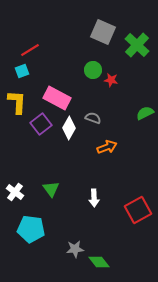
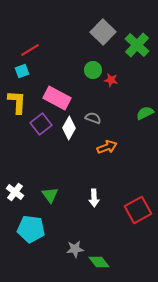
gray square: rotated 20 degrees clockwise
green triangle: moved 1 px left, 6 px down
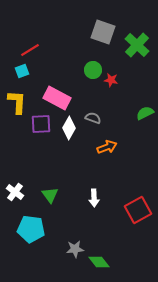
gray square: rotated 25 degrees counterclockwise
purple square: rotated 35 degrees clockwise
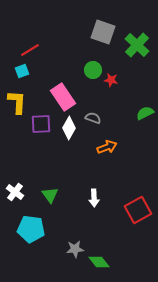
pink rectangle: moved 6 px right, 1 px up; rotated 28 degrees clockwise
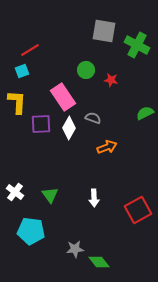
gray square: moved 1 px right, 1 px up; rotated 10 degrees counterclockwise
green cross: rotated 15 degrees counterclockwise
green circle: moved 7 px left
cyan pentagon: moved 2 px down
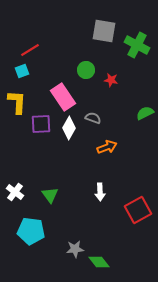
white arrow: moved 6 px right, 6 px up
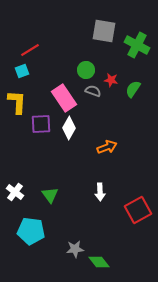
pink rectangle: moved 1 px right, 1 px down
green semicircle: moved 12 px left, 24 px up; rotated 30 degrees counterclockwise
gray semicircle: moved 27 px up
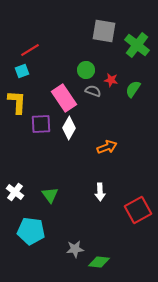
green cross: rotated 10 degrees clockwise
green diamond: rotated 45 degrees counterclockwise
